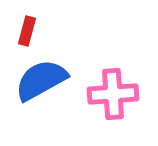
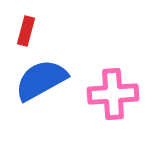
red rectangle: moved 1 px left
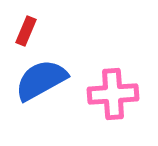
red rectangle: rotated 8 degrees clockwise
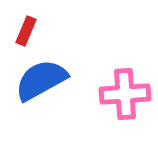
pink cross: moved 12 px right
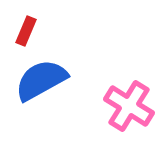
pink cross: moved 4 px right, 12 px down; rotated 36 degrees clockwise
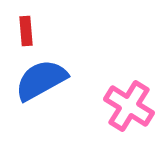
red rectangle: rotated 28 degrees counterclockwise
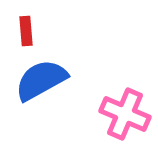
pink cross: moved 4 px left, 8 px down; rotated 9 degrees counterclockwise
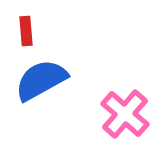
pink cross: rotated 18 degrees clockwise
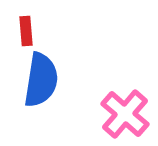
blue semicircle: rotated 128 degrees clockwise
